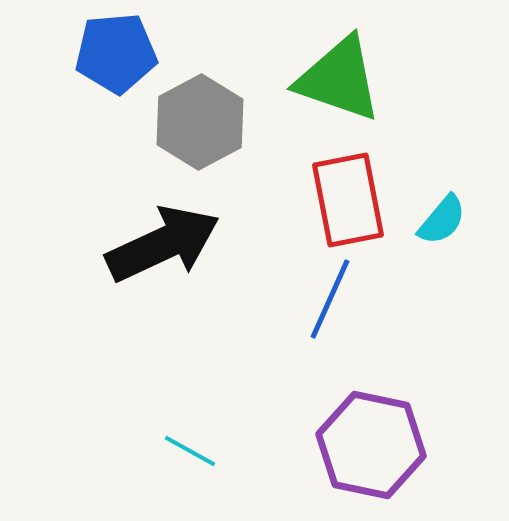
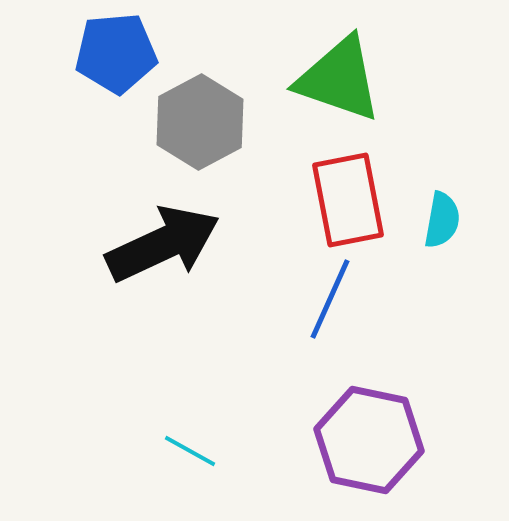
cyan semicircle: rotated 30 degrees counterclockwise
purple hexagon: moved 2 px left, 5 px up
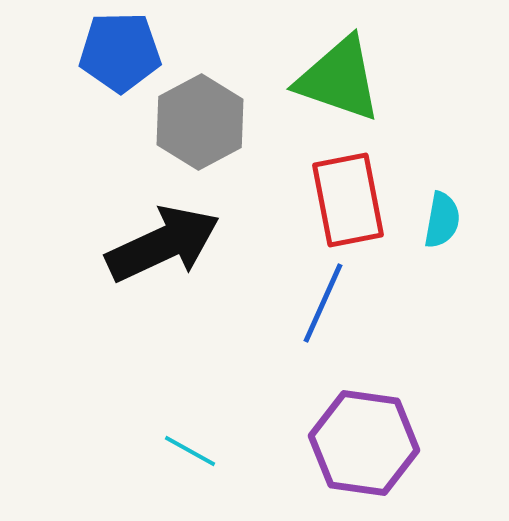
blue pentagon: moved 4 px right, 1 px up; rotated 4 degrees clockwise
blue line: moved 7 px left, 4 px down
purple hexagon: moved 5 px left, 3 px down; rotated 4 degrees counterclockwise
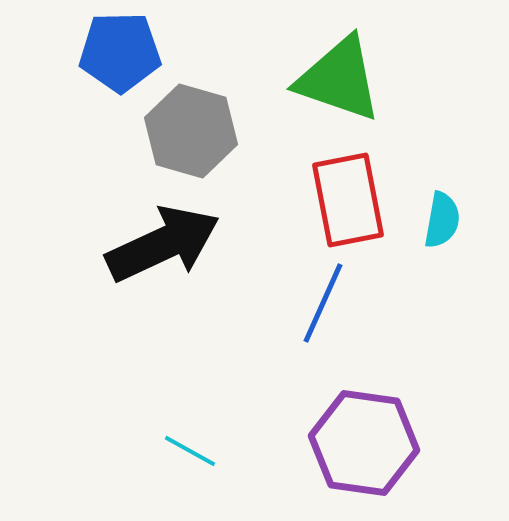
gray hexagon: moved 9 px left, 9 px down; rotated 16 degrees counterclockwise
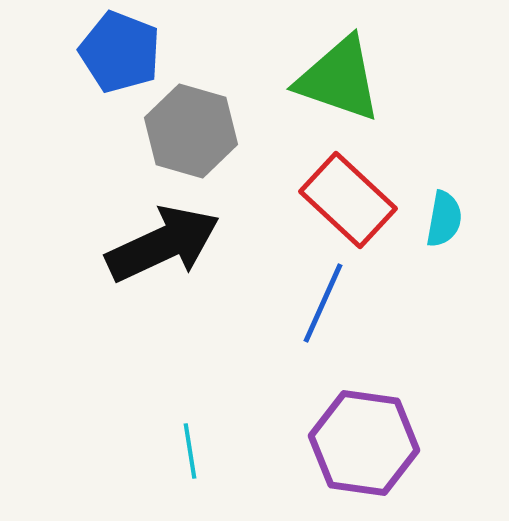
blue pentagon: rotated 22 degrees clockwise
red rectangle: rotated 36 degrees counterclockwise
cyan semicircle: moved 2 px right, 1 px up
cyan line: rotated 52 degrees clockwise
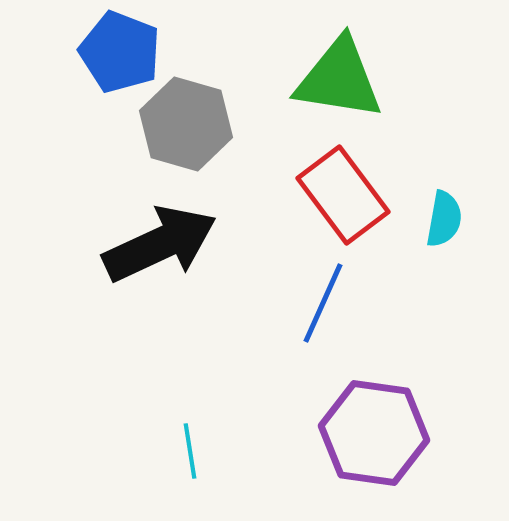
green triangle: rotated 10 degrees counterclockwise
gray hexagon: moved 5 px left, 7 px up
red rectangle: moved 5 px left, 5 px up; rotated 10 degrees clockwise
black arrow: moved 3 px left
purple hexagon: moved 10 px right, 10 px up
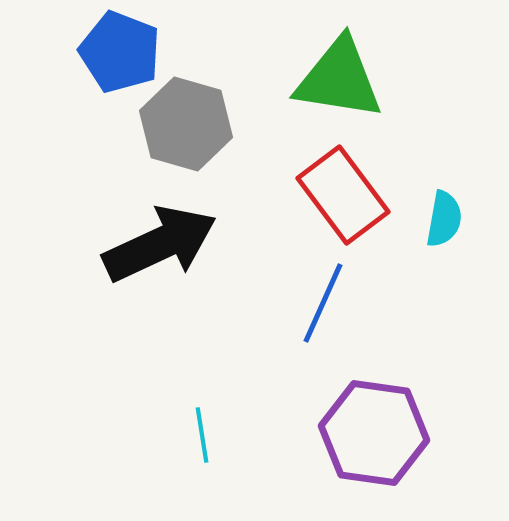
cyan line: moved 12 px right, 16 px up
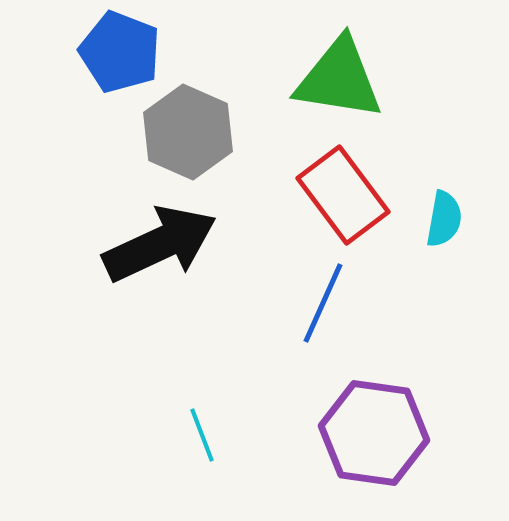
gray hexagon: moved 2 px right, 8 px down; rotated 8 degrees clockwise
cyan line: rotated 12 degrees counterclockwise
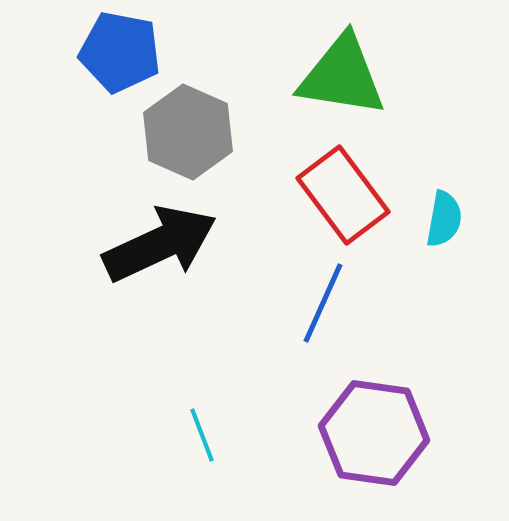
blue pentagon: rotated 10 degrees counterclockwise
green triangle: moved 3 px right, 3 px up
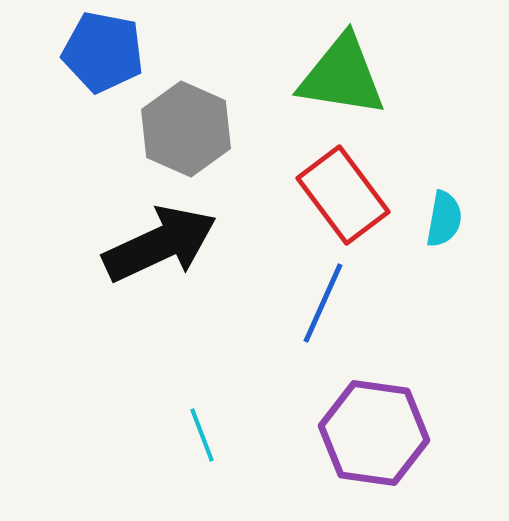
blue pentagon: moved 17 px left
gray hexagon: moved 2 px left, 3 px up
